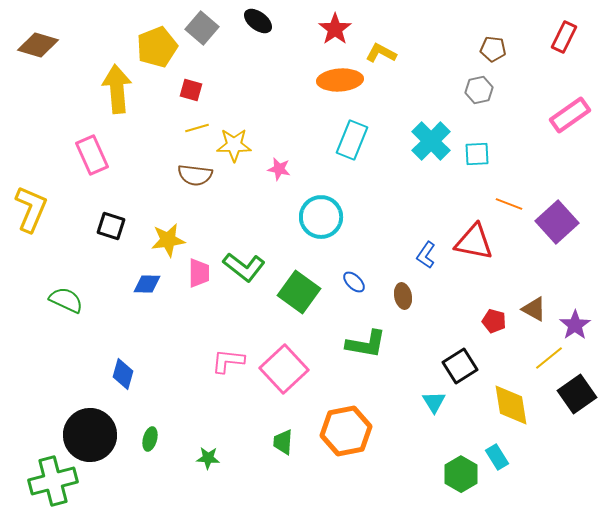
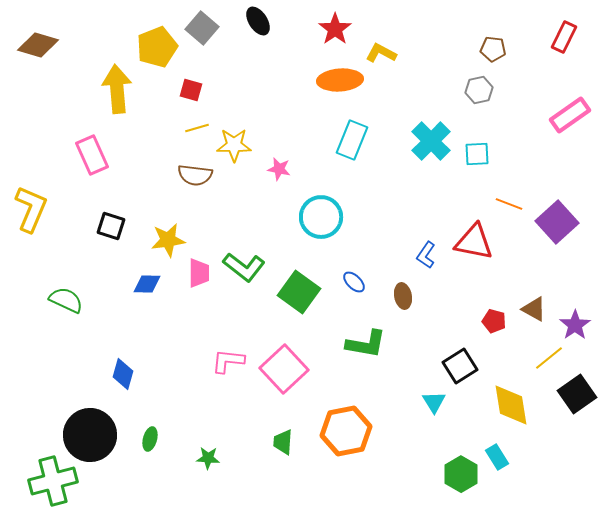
black ellipse at (258, 21): rotated 20 degrees clockwise
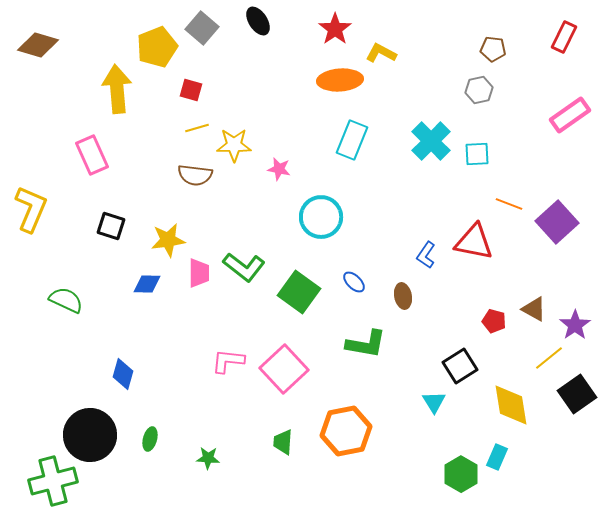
cyan rectangle at (497, 457): rotated 55 degrees clockwise
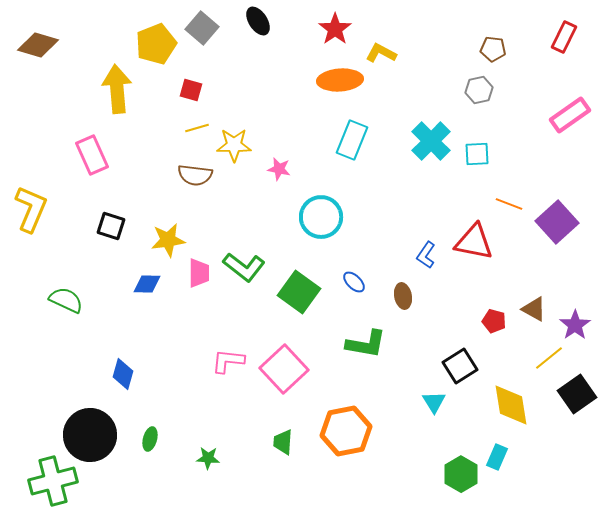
yellow pentagon at (157, 47): moved 1 px left, 3 px up
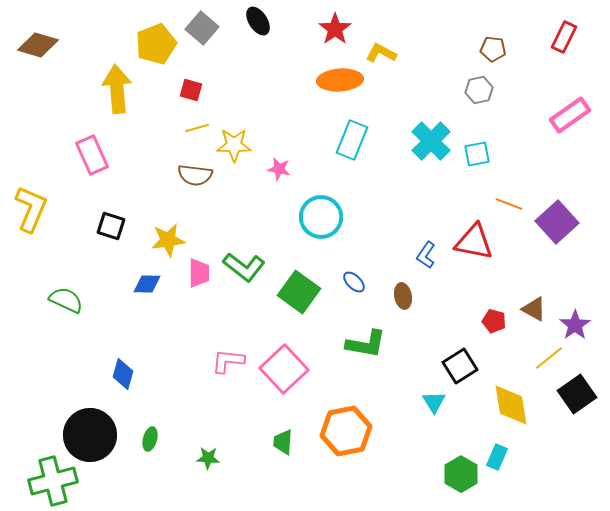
cyan square at (477, 154): rotated 8 degrees counterclockwise
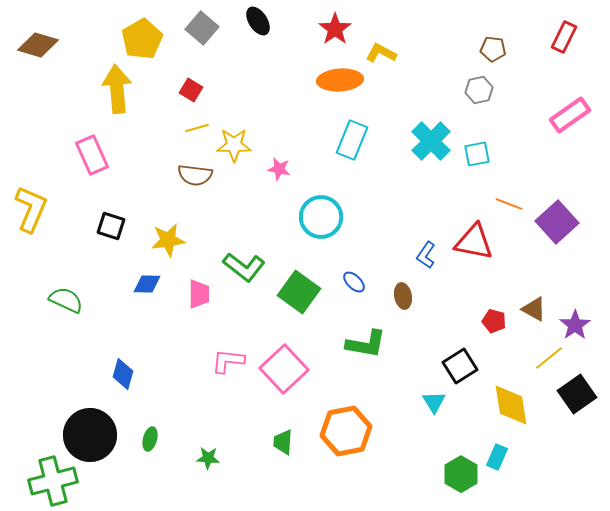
yellow pentagon at (156, 44): moved 14 px left, 5 px up; rotated 9 degrees counterclockwise
red square at (191, 90): rotated 15 degrees clockwise
pink trapezoid at (199, 273): moved 21 px down
